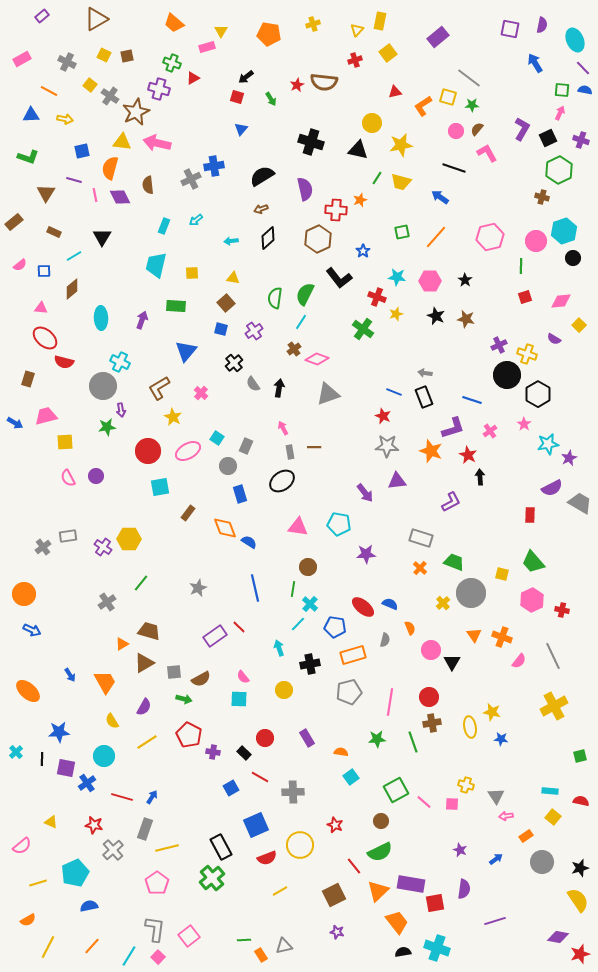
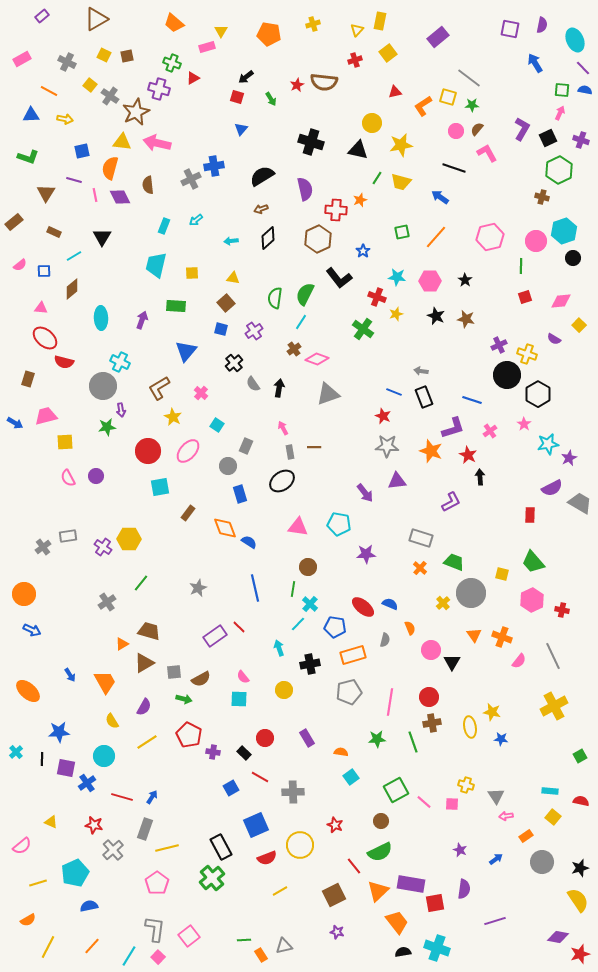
gray arrow at (425, 373): moved 4 px left, 2 px up
cyan square at (217, 438): moved 13 px up
pink ellipse at (188, 451): rotated 20 degrees counterclockwise
green square at (580, 756): rotated 16 degrees counterclockwise
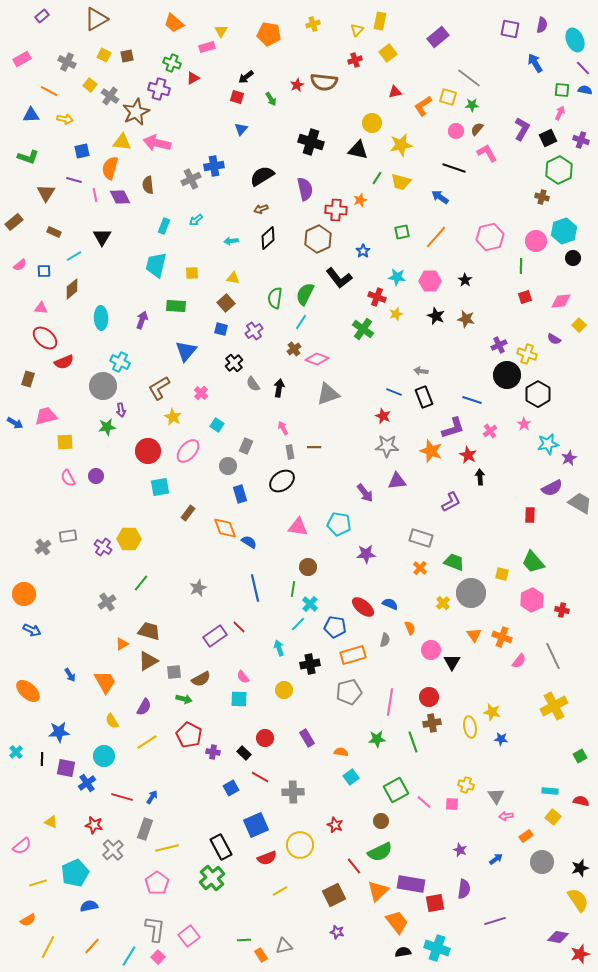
red semicircle at (64, 362): rotated 36 degrees counterclockwise
brown triangle at (144, 663): moved 4 px right, 2 px up
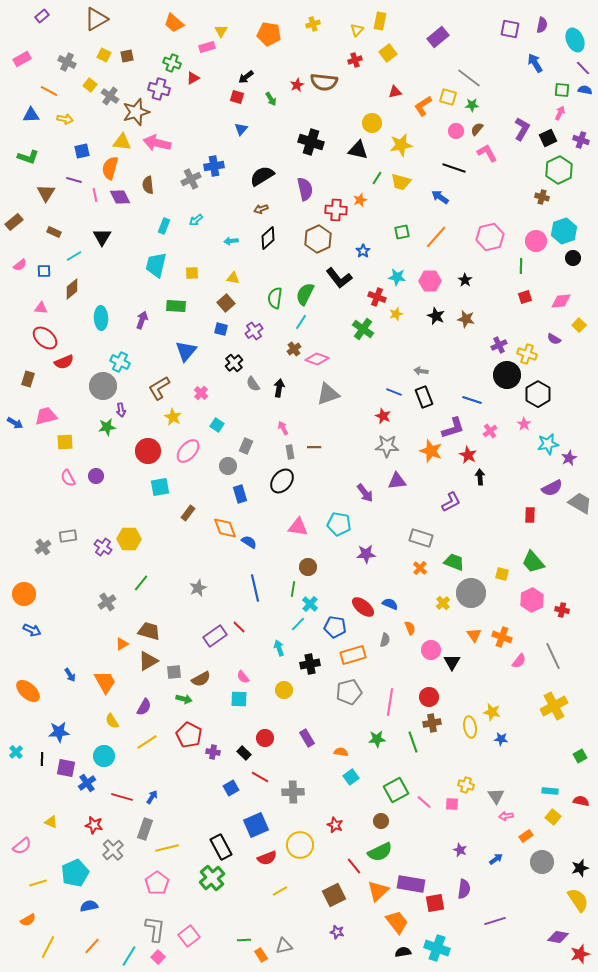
brown star at (136, 112): rotated 8 degrees clockwise
black ellipse at (282, 481): rotated 15 degrees counterclockwise
